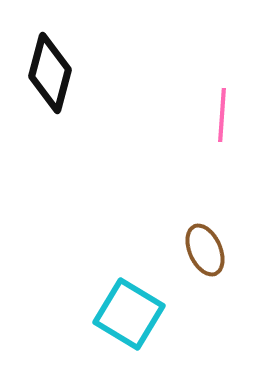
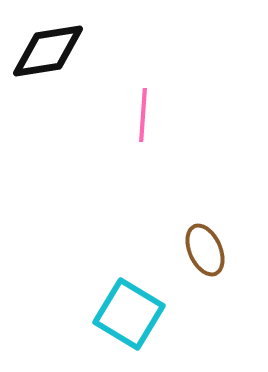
black diamond: moved 2 px left, 22 px up; rotated 66 degrees clockwise
pink line: moved 79 px left
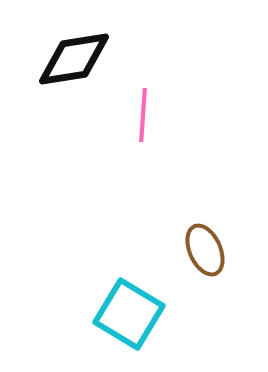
black diamond: moved 26 px right, 8 px down
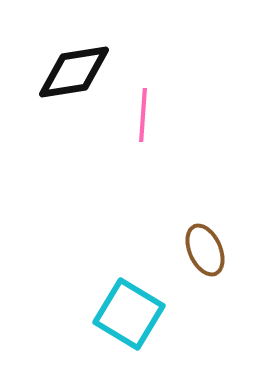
black diamond: moved 13 px down
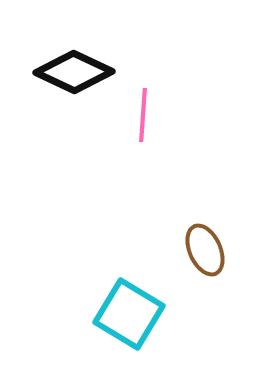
black diamond: rotated 34 degrees clockwise
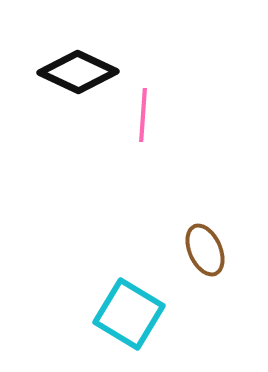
black diamond: moved 4 px right
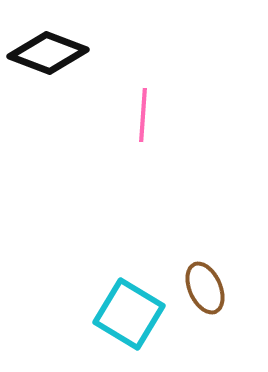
black diamond: moved 30 px left, 19 px up; rotated 4 degrees counterclockwise
brown ellipse: moved 38 px down
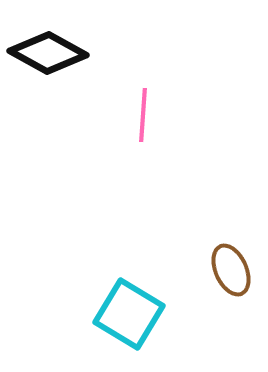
black diamond: rotated 8 degrees clockwise
brown ellipse: moved 26 px right, 18 px up
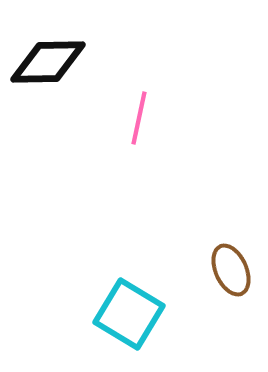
black diamond: moved 9 px down; rotated 30 degrees counterclockwise
pink line: moved 4 px left, 3 px down; rotated 8 degrees clockwise
